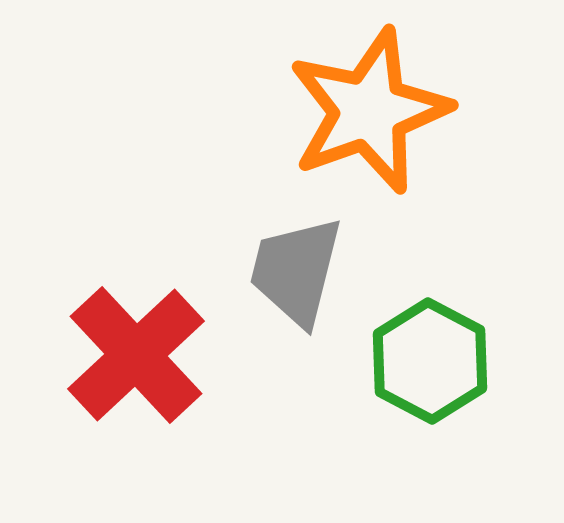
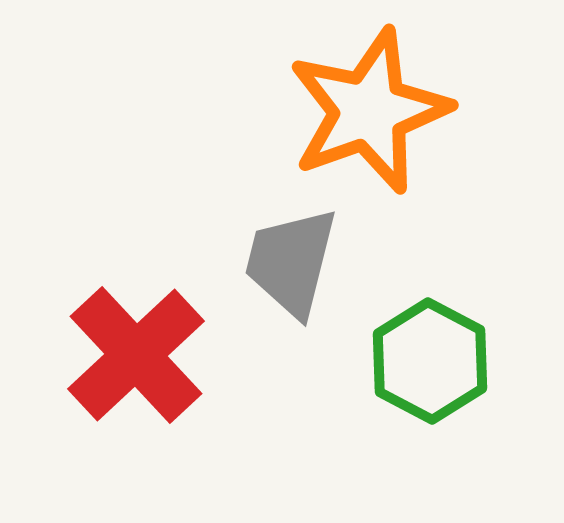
gray trapezoid: moved 5 px left, 9 px up
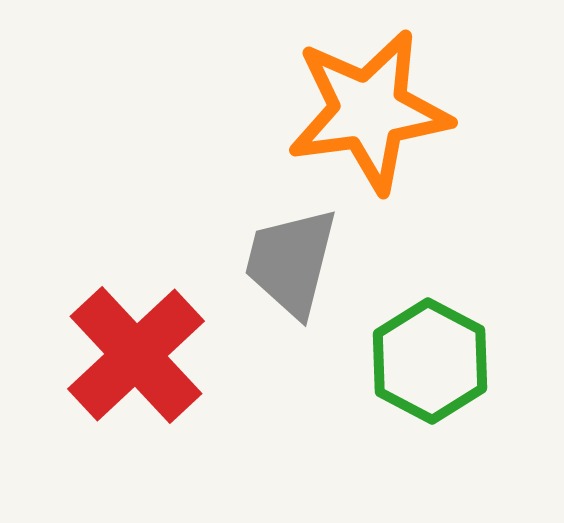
orange star: rotated 12 degrees clockwise
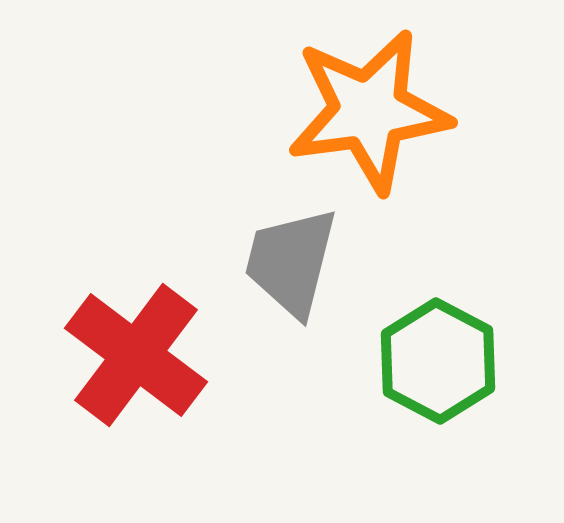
red cross: rotated 10 degrees counterclockwise
green hexagon: moved 8 px right
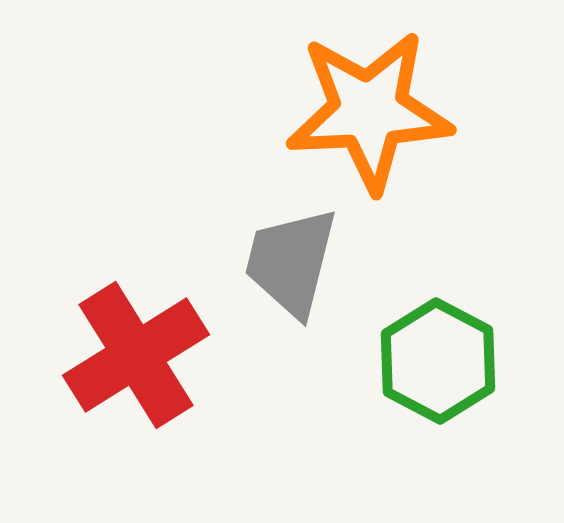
orange star: rotated 5 degrees clockwise
red cross: rotated 21 degrees clockwise
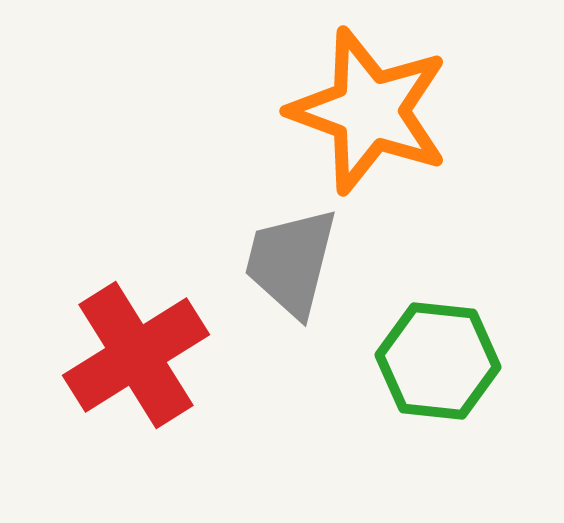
orange star: rotated 23 degrees clockwise
green hexagon: rotated 22 degrees counterclockwise
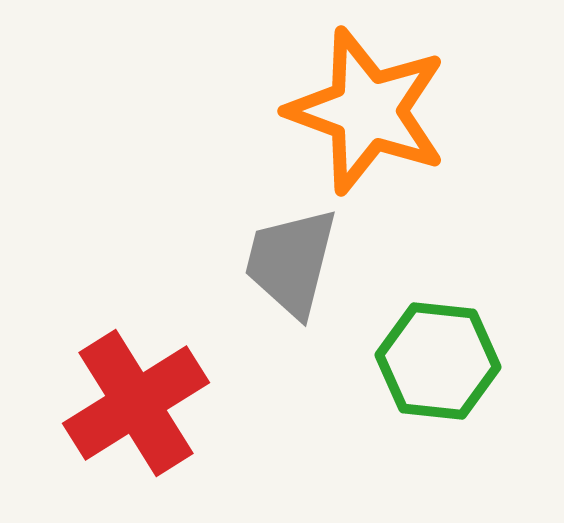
orange star: moved 2 px left
red cross: moved 48 px down
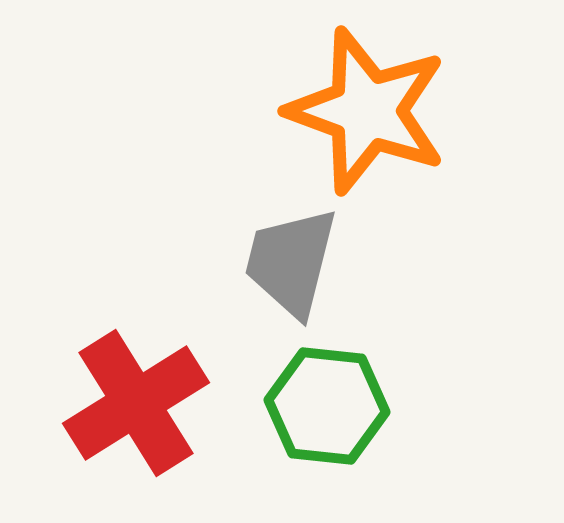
green hexagon: moved 111 px left, 45 px down
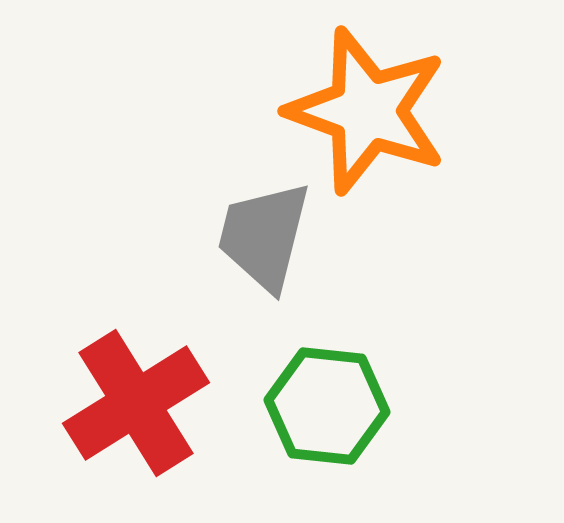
gray trapezoid: moved 27 px left, 26 px up
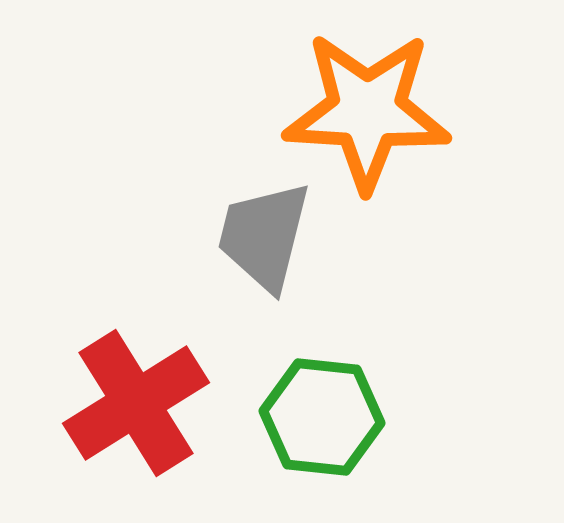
orange star: rotated 17 degrees counterclockwise
green hexagon: moved 5 px left, 11 px down
